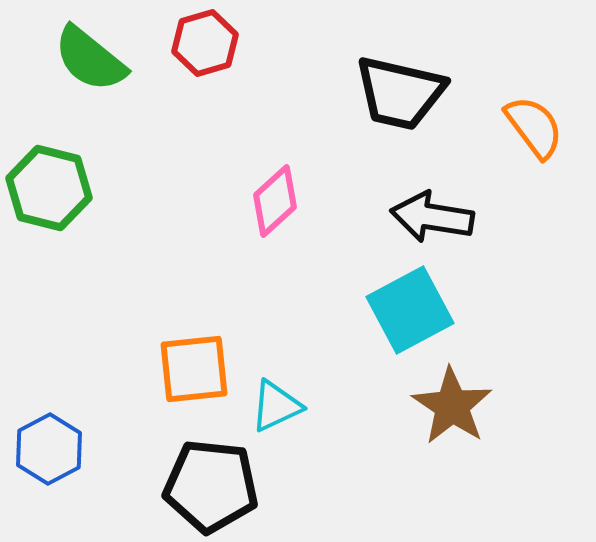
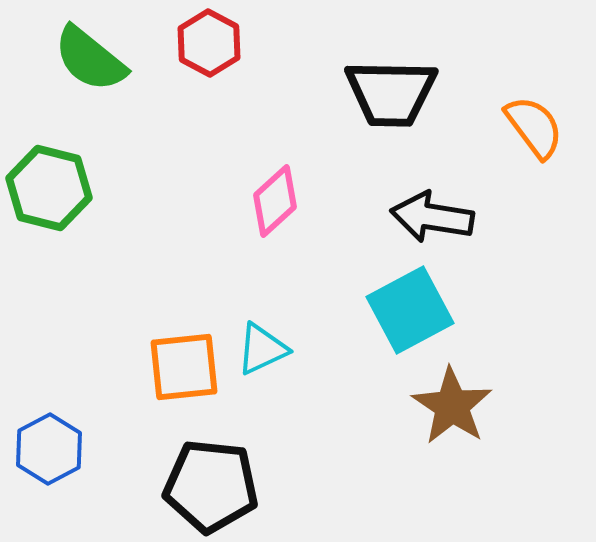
red hexagon: moved 4 px right; rotated 16 degrees counterclockwise
black trapezoid: moved 9 px left; rotated 12 degrees counterclockwise
orange square: moved 10 px left, 2 px up
cyan triangle: moved 14 px left, 57 px up
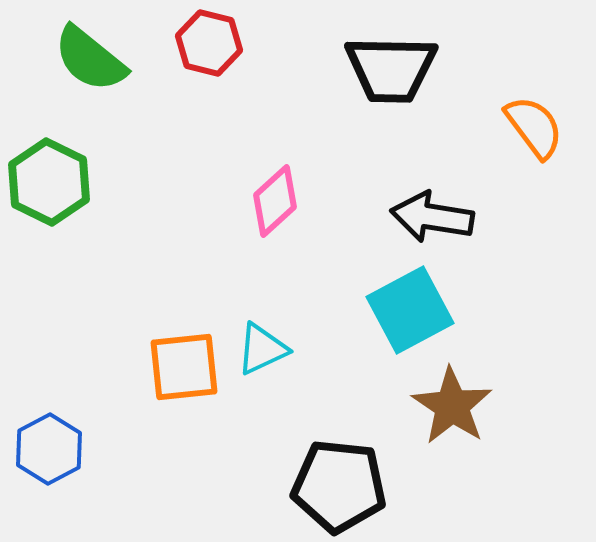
red hexagon: rotated 14 degrees counterclockwise
black trapezoid: moved 24 px up
green hexagon: moved 6 px up; rotated 12 degrees clockwise
black pentagon: moved 128 px right
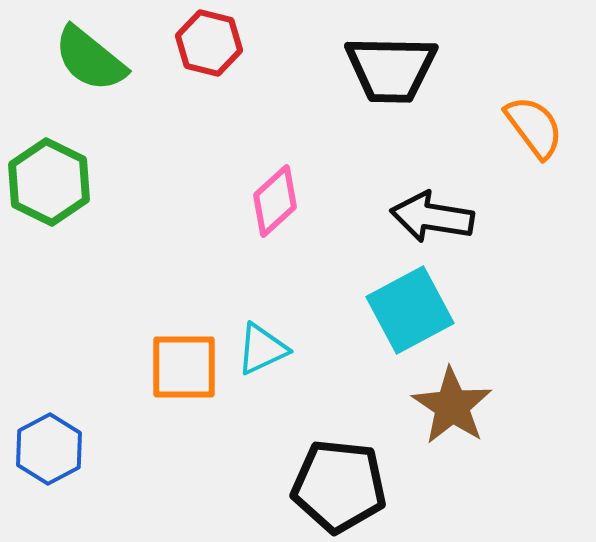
orange square: rotated 6 degrees clockwise
